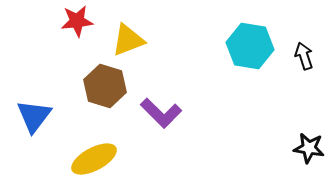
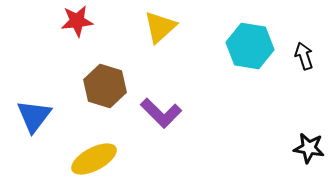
yellow triangle: moved 32 px right, 13 px up; rotated 21 degrees counterclockwise
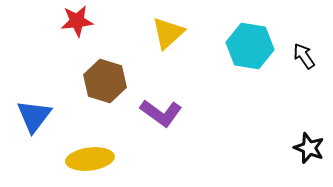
yellow triangle: moved 8 px right, 6 px down
black arrow: rotated 16 degrees counterclockwise
brown hexagon: moved 5 px up
purple L-shape: rotated 9 degrees counterclockwise
black star: rotated 12 degrees clockwise
yellow ellipse: moved 4 px left; rotated 21 degrees clockwise
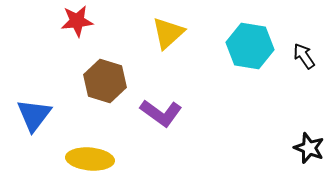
blue triangle: moved 1 px up
yellow ellipse: rotated 12 degrees clockwise
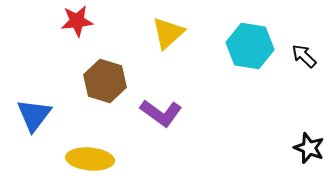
black arrow: rotated 12 degrees counterclockwise
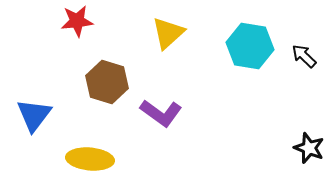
brown hexagon: moved 2 px right, 1 px down
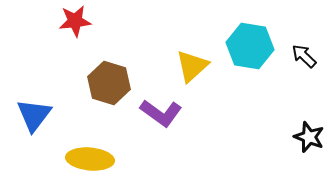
red star: moved 2 px left
yellow triangle: moved 24 px right, 33 px down
brown hexagon: moved 2 px right, 1 px down
black star: moved 11 px up
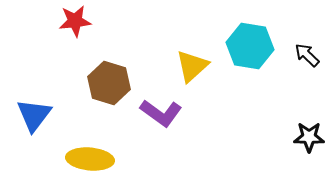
black arrow: moved 3 px right, 1 px up
black star: rotated 20 degrees counterclockwise
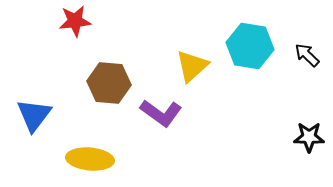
brown hexagon: rotated 12 degrees counterclockwise
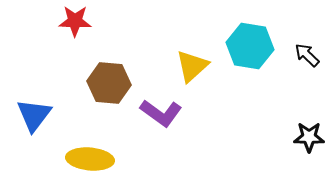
red star: rotated 8 degrees clockwise
